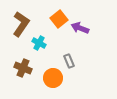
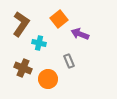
purple arrow: moved 6 px down
cyan cross: rotated 16 degrees counterclockwise
orange circle: moved 5 px left, 1 px down
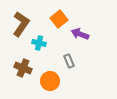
orange circle: moved 2 px right, 2 px down
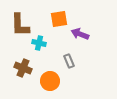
orange square: rotated 30 degrees clockwise
brown L-shape: moved 1 px left, 1 px down; rotated 145 degrees clockwise
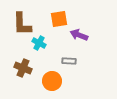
brown L-shape: moved 2 px right, 1 px up
purple arrow: moved 1 px left, 1 px down
cyan cross: rotated 16 degrees clockwise
gray rectangle: rotated 64 degrees counterclockwise
orange circle: moved 2 px right
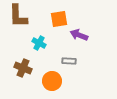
brown L-shape: moved 4 px left, 8 px up
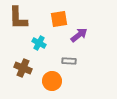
brown L-shape: moved 2 px down
purple arrow: rotated 120 degrees clockwise
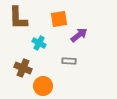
orange circle: moved 9 px left, 5 px down
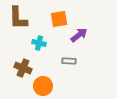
cyan cross: rotated 16 degrees counterclockwise
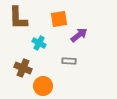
cyan cross: rotated 16 degrees clockwise
